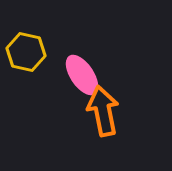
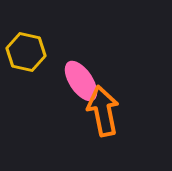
pink ellipse: moved 1 px left, 6 px down
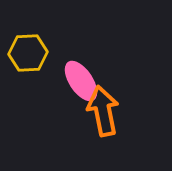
yellow hexagon: moved 2 px right, 1 px down; rotated 15 degrees counterclockwise
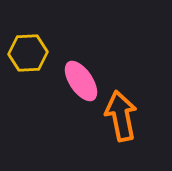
orange arrow: moved 18 px right, 5 px down
